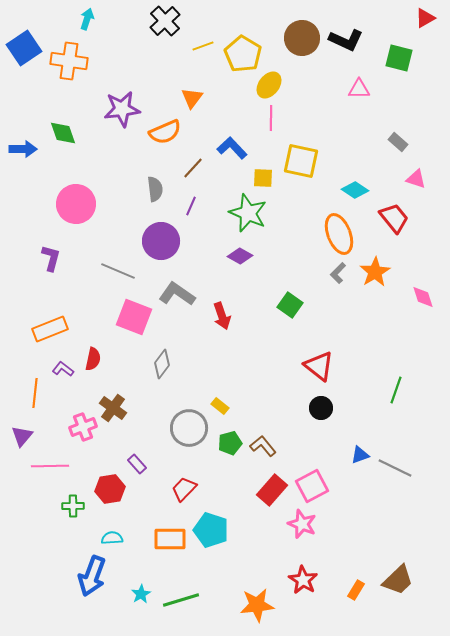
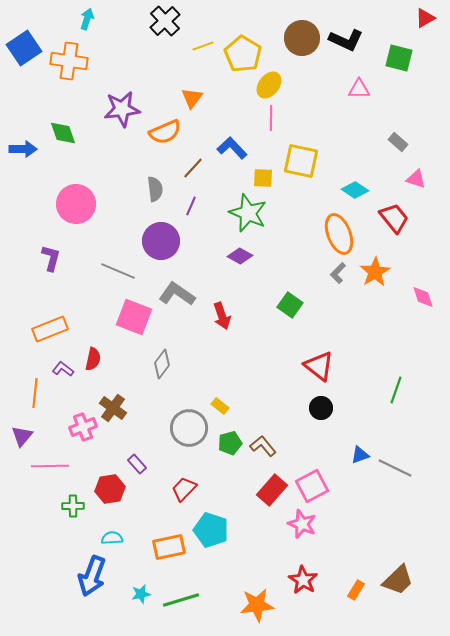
orange rectangle at (170, 539): moved 1 px left, 8 px down; rotated 12 degrees counterclockwise
cyan star at (141, 594): rotated 18 degrees clockwise
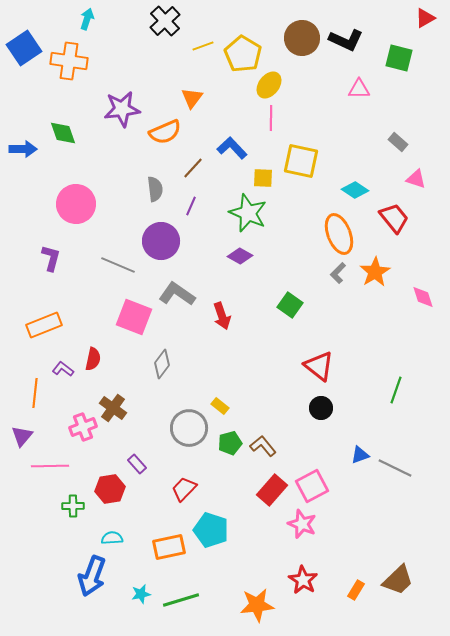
gray line at (118, 271): moved 6 px up
orange rectangle at (50, 329): moved 6 px left, 4 px up
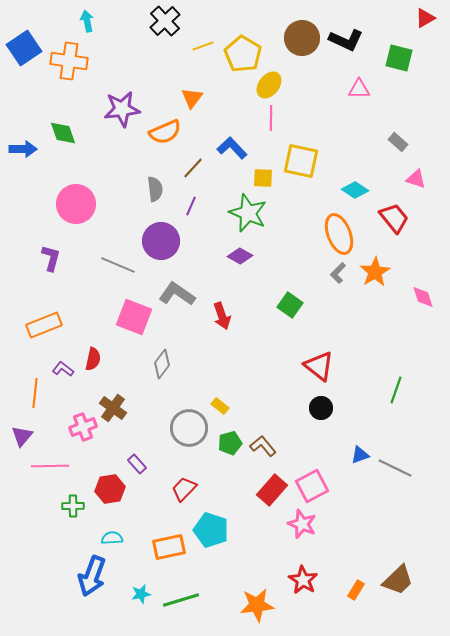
cyan arrow at (87, 19): moved 2 px down; rotated 30 degrees counterclockwise
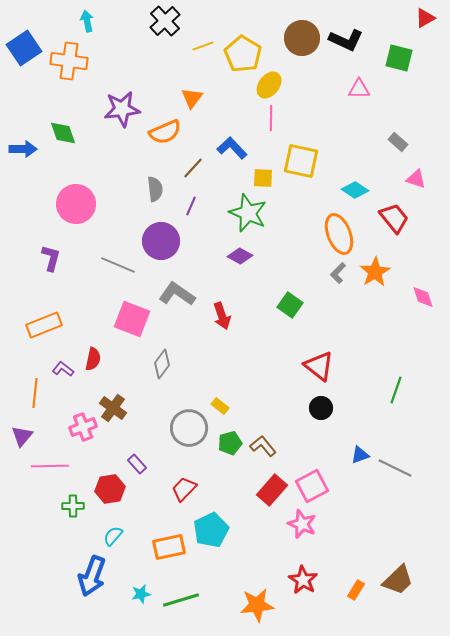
pink square at (134, 317): moved 2 px left, 2 px down
cyan pentagon at (211, 530): rotated 28 degrees clockwise
cyan semicircle at (112, 538): moved 1 px right, 2 px up; rotated 45 degrees counterclockwise
